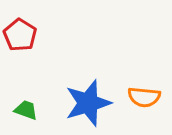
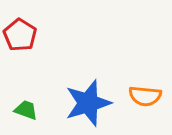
orange semicircle: moved 1 px right, 1 px up
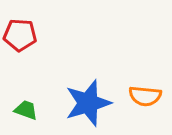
red pentagon: rotated 28 degrees counterclockwise
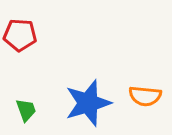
green trapezoid: rotated 50 degrees clockwise
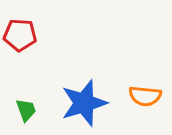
blue star: moved 4 px left
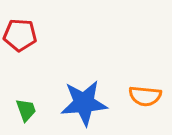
blue star: rotated 12 degrees clockwise
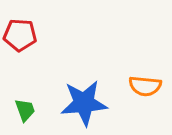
orange semicircle: moved 10 px up
green trapezoid: moved 1 px left
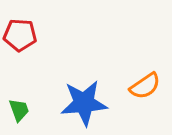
orange semicircle: rotated 40 degrees counterclockwise
green trapezoid: moved 6 px left
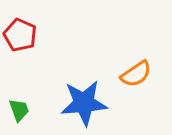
red pentagon: rotated 20 degrees clockwise
orange semicircle: moved 9 px left, 12 px up
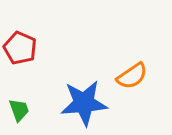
red pentagon: moved 13 px down
orange semicircle: moved 4 px left, 2 px down
